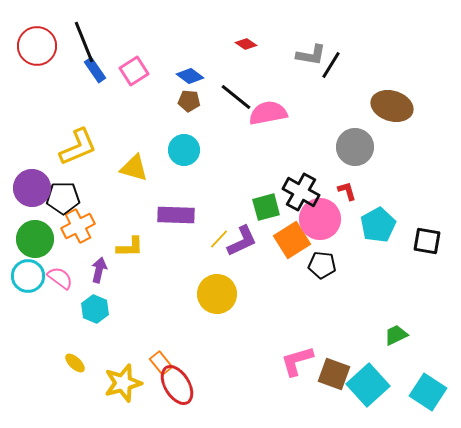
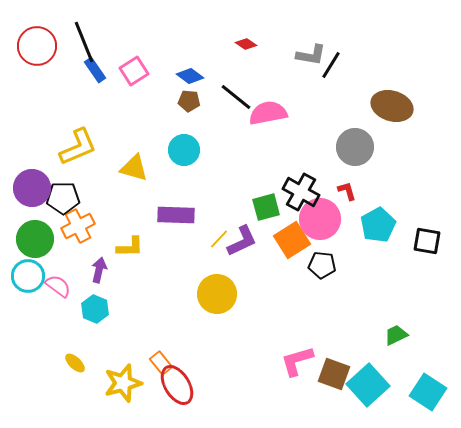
pink semicircle at (60, 278): moved 2 px left, 8 px down
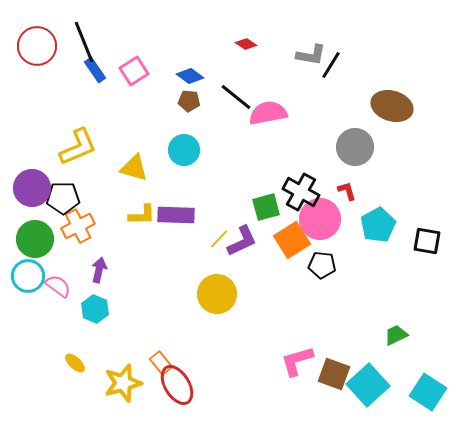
yellow L-shape at (130, 247): moved 12 px right, 32 px up
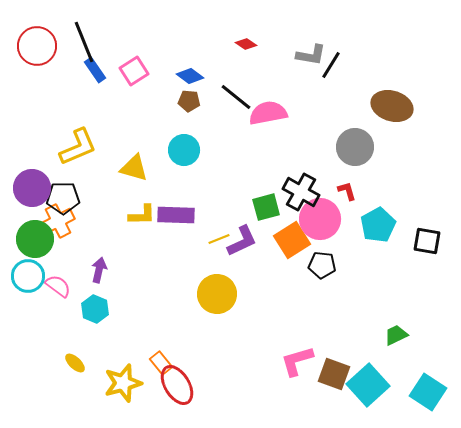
orange cross at (78, 226): moved 20 px left, 5 px up
yellow line at (219, 239): rotated 25 degrees clockwise
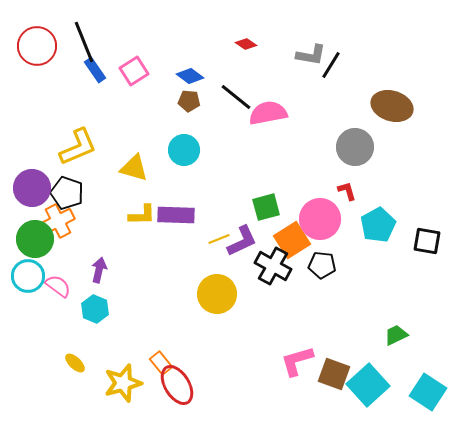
black cross at (301, 192): moved 28 px left, 74 px down
black pentagon at (63, 198): moved 4 px right, 5 px up; rotated 20 degrees clockwise
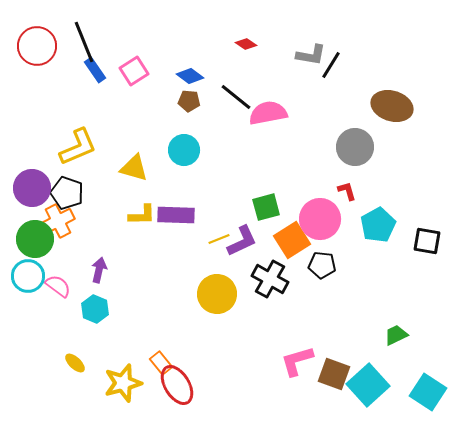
black cross at (273, 266): moved 3 px left, 13 px down
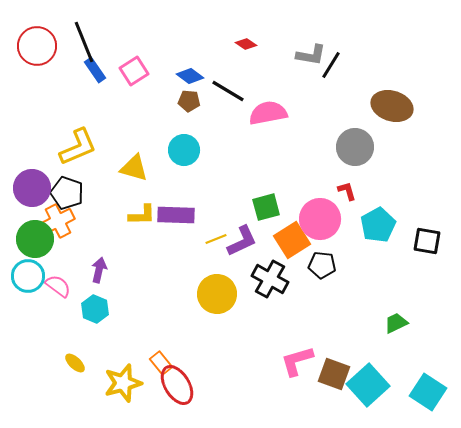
black line at (236, 97): moved 8 px left, 6 px up; rotated 8 degrees counterclockwise
yellow line at (219, 239): moved 3 px left
green trapezoid at (396, 335): moved 12 px up
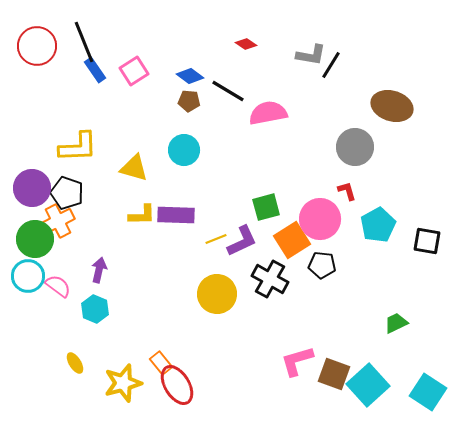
yellow L-shape at (78, 147): rotated 21 degrees clockwise
yellow ellipse at (75, 363): rotated 15 degrees clockwise
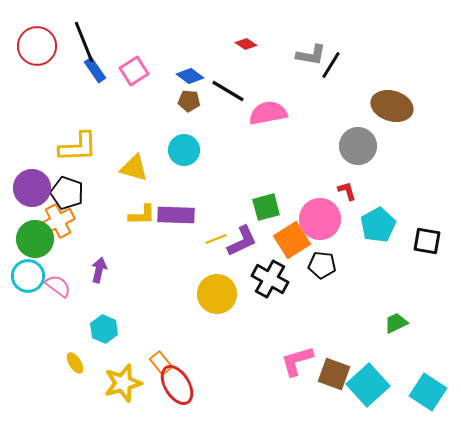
gray circle at (355, 147): moved 3 px right, 1 px up
cyan hexagon at (95, 309): moved 9 px right, 20 px down
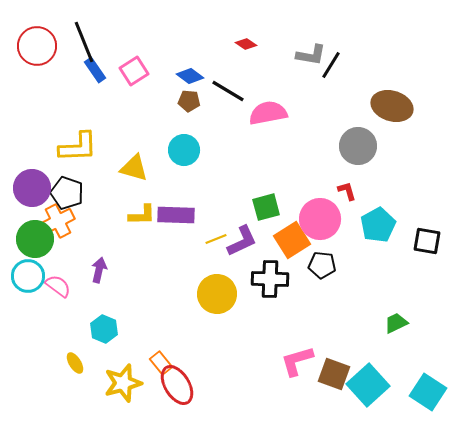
black cross at (270, 279): rotated 27 degrees counterclockwise
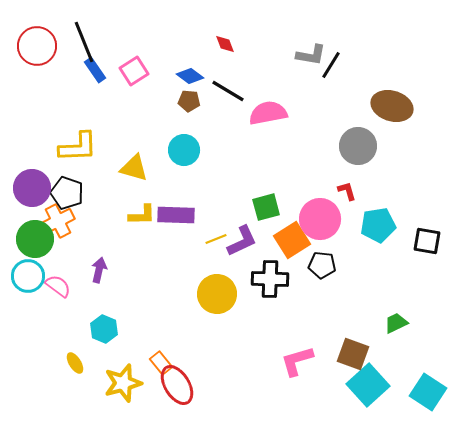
red diamond at (246, 44): moved 21 px left; rotated 35 degrees clockwise
cyan pentagon at (378, 225): rotated 20 degrees clockwise
brown square at (334, 374): moved 19 px right, 20 px up
